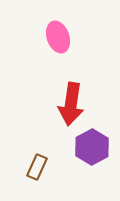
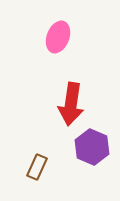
pink ellipse: rotated 40 degrees clockwise
purple hexagon: rotated 8 degrees counterclockwise
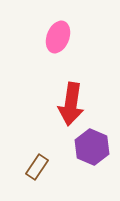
brown rectangle: rotated 10 degrees clockwise
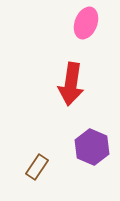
pink ellipse: moved 28 px right, 14 px up
red arrow: moved 20 px up
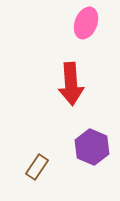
red arrow: rotated 12 degrees counterclockwise
